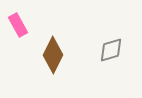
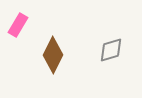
pink rectangle: rotated 60 degrees clockwise
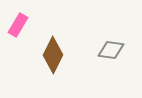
gray diamond: rotated 24 degrees clockwise
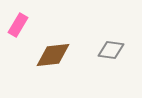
brown diamond: rotated 57 degrees clockwise
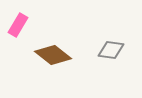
brown diamond: rotated 45 degrees clockwise
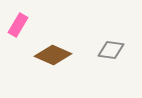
brown diamond: rotated 15 degrees counterclockwise
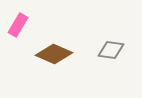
brown diamond: moved 1 px right, 1 px up
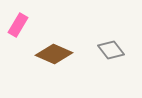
gray diamond: rotated 44 degrees clockwise
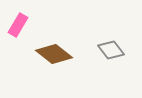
brown diamond: rotated 15 degrees clockwise
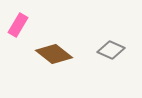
gray diamond: rotated 28 degrees counterclockwise
